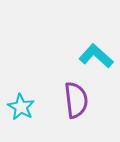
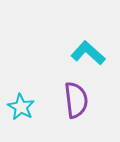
cyan L-shape: moved 8 px left, 3 px up
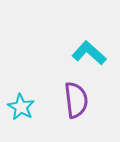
cyan L-shape: moved 1 px right
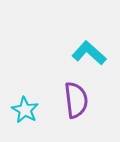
cyan star: moved 4 px right, 3 px down
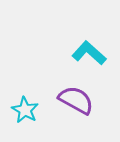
purple semicircle: rotated 54 degrees counterclockwise
